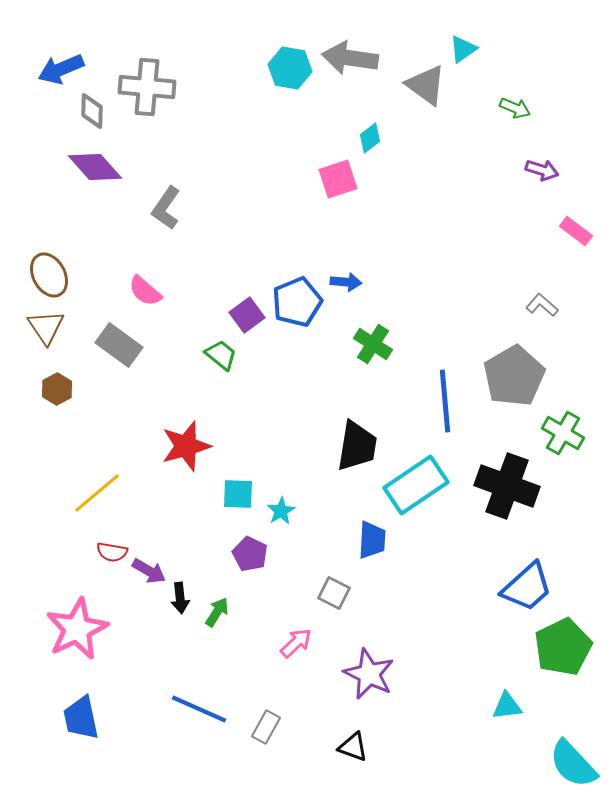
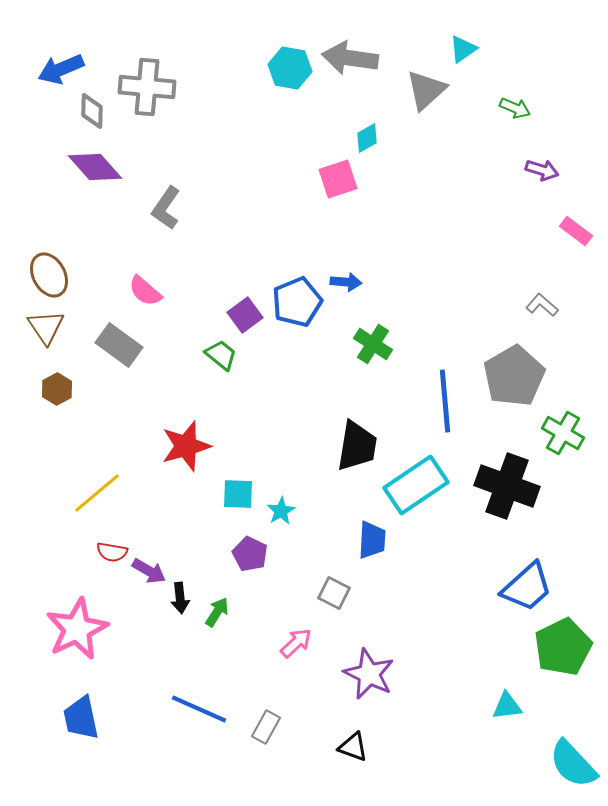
gray triangle at (426, 85): moved 5 px down; rotated 42 degrees clockwise
cyan diamond at (370, 138): moved 3 px left; rotated 8 degrees clockwise
purple square at (247, 315): moved 2 px left
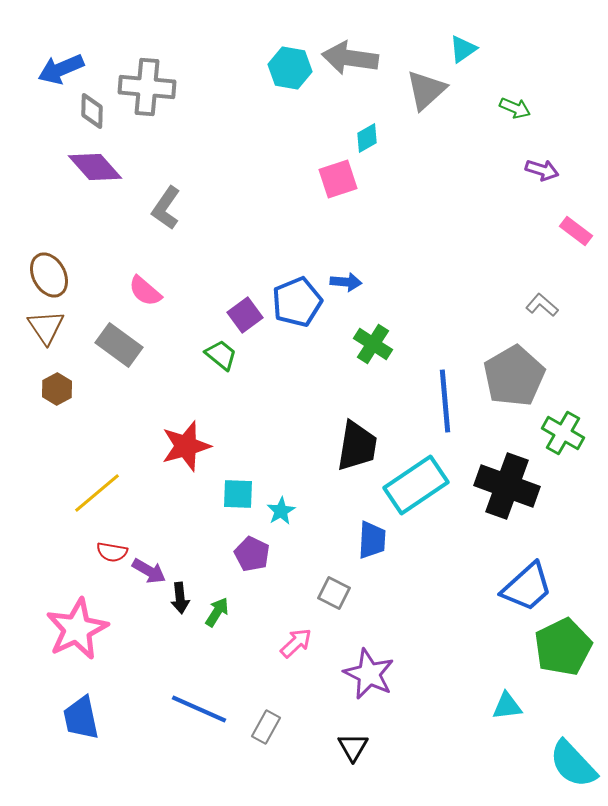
purple pentagon at (250, 554): moved 2 px right
black triangle at (353, 747): rotated 40 degrees clockwise
